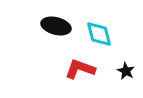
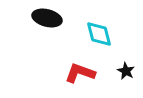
black ellipse: moved 9 px left, 8 px up
red L-shape: moved 4 px down
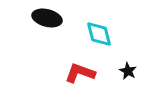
black star: moved 2 px right
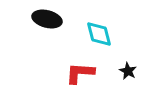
black ellipse: moved 1 px down
red L-shape: rotated 16 degrees counterclockwise
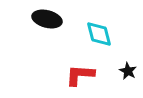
red L-shape: moved 2 px down
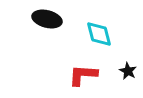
red L-shape: moved 3 px right
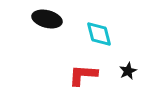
black star: rotated 18 degrees clockwise
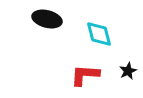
red L-shape: moved 2 px right
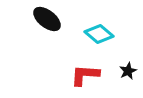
black ellipse: rotated 24 degrees clockwise
cyan diamond: rotated 36 degrees counterclockwise
